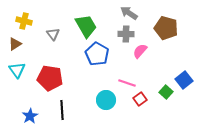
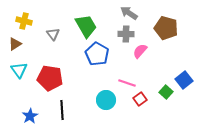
cyan triangle: moved 2 px right
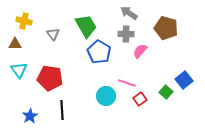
brown triangle: rotated 32 degrees clockwise
blue pentagon: moved 2 px right, 2 px up
cyan circle: moved 4 px up
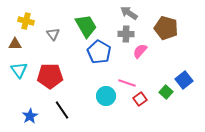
yellow cross: moved 2 px right
red pentagon: moved 2 px up; rotated 10 degrees counterclockwise
black line: rotated 30 degrees counterclockwise
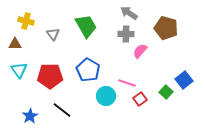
blue pentagon: moved 11 px left, 18 px down
black line: rotated 18 degrees counterclockwise
